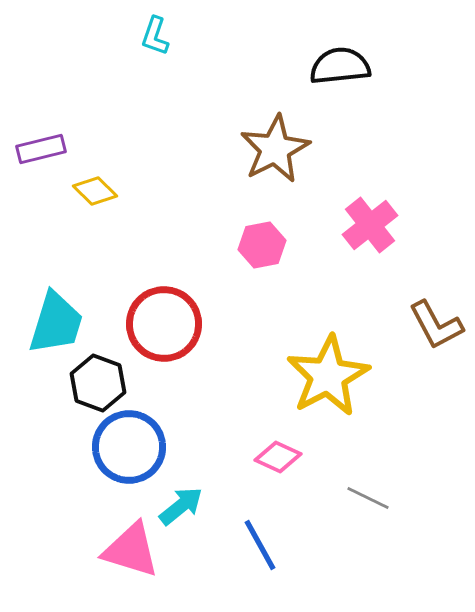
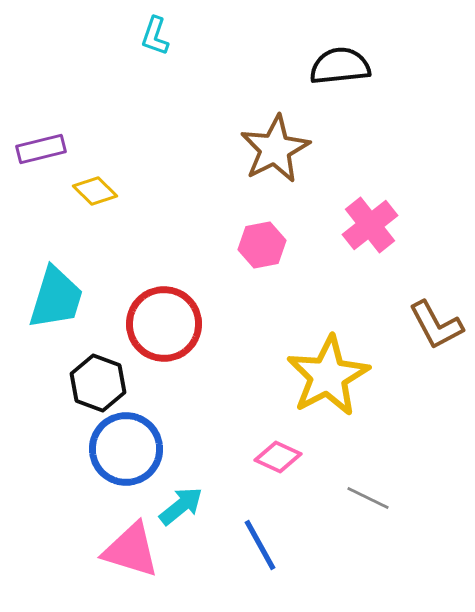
cyan trapezoid: moved 25 px up
blue circle: moved 3 px left, 2 px down
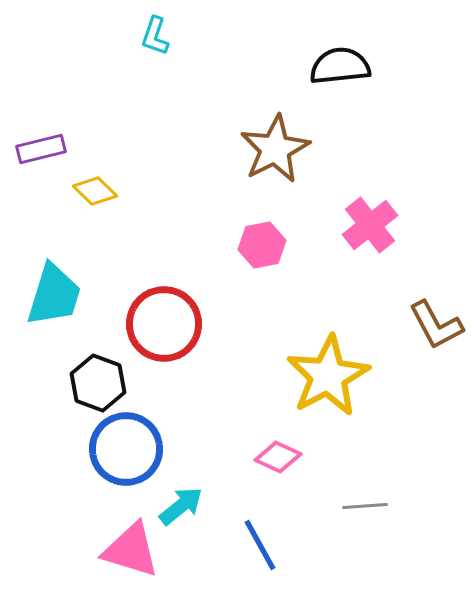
cyan trapezoid: moved 2 px left, 3 px up
gray line: moved 3 px left, 8 px down; rotated 30 degrees counterclockwise
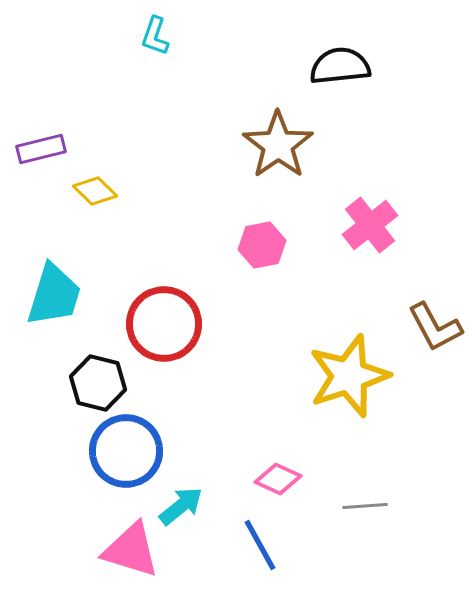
brown star: moved 3 px right, 4 px up; rotated 8 degrees counterclockwise
brown L-shape: moved 1 px left, 2 px down
yellow star: moved 21 px right; rotated 10 degrees clockwise
black hexagon: rotated 6 degrees counterclockwise
blue circle: moved 2 px down
pink diamond: moved 22 px down
